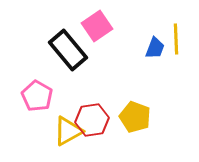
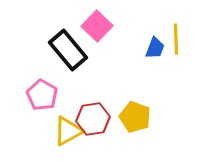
pink square: rotated 12 degrees counterclockwise
pink pentagon: moved 5 px right, 1 px up
red hexagon: moved 1 px right, 1 px up
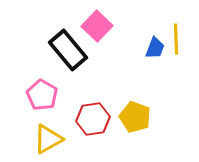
yellow triangle: moved 20 px left, 8 px down
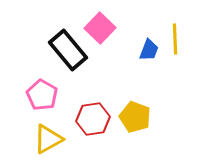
pink square: moved 3 px right, 2 px down
yellow line: moved 1 px left
blue trapezoid: moved 6 px left, 2 px down
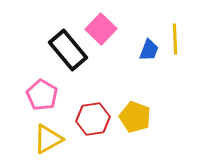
pink square: moved 1 px right, 1 px down
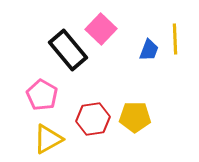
yellow pentagon: rotated 20 degrees counterclockwise
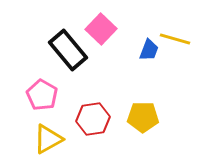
yellow line: rotated 72 degrees counterclockwise
yellow pentagon: moved 8 px right
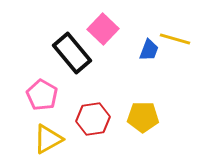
pink square: moved 2 px right
black rectangle: moved 4 px right, 3 px down
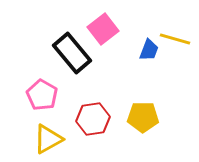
pink square: rotated 8 degrees clockwise
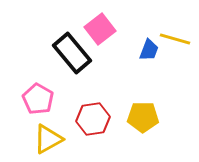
pink square: moved 3 px left
pink pentagon: moved 4 px left, 4 px down
